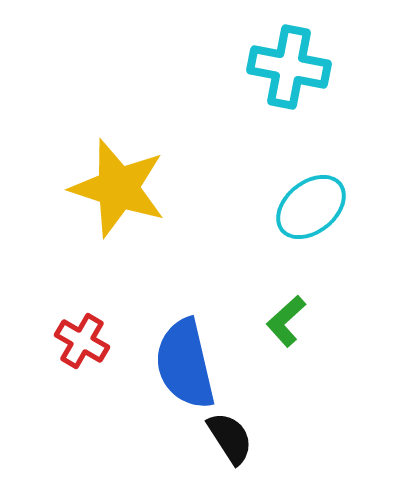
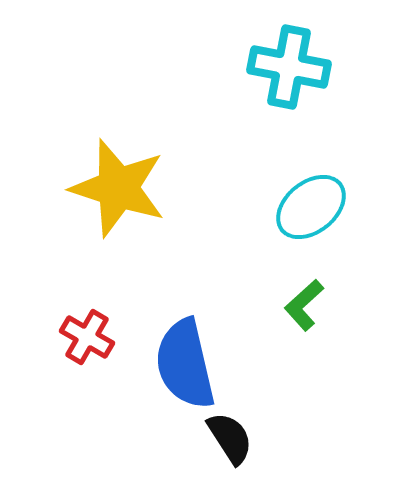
green L-shape: moved 18 px right, 16 px up
red cross: moved 5 px right, 4 px up
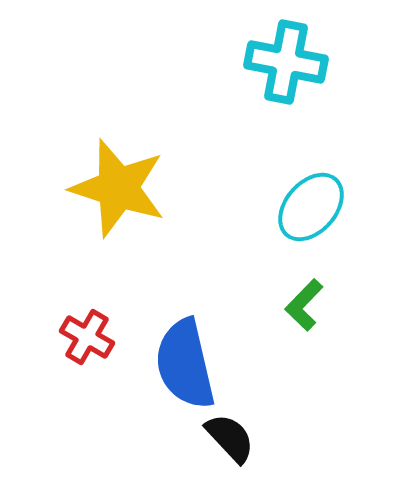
cyan cross: moved 3 px left, 5 px up
cyan ellipse: rotated 10 degrees counterclockwise
green L-shape: rotated 4 degrees counterclockwise
black semicircle: rotated 10 degrees counterclockwise
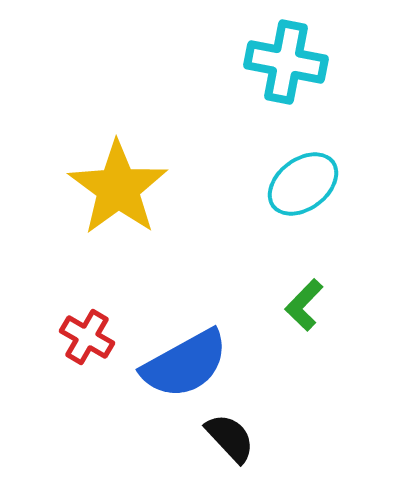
yellow star: rotated 18 degrees clockwise
cyan ellipse: moved 8 px left, 23 px up; rotated 12 degrees clockwise
blue semicircle: rotated 106 degrees counterclockwise
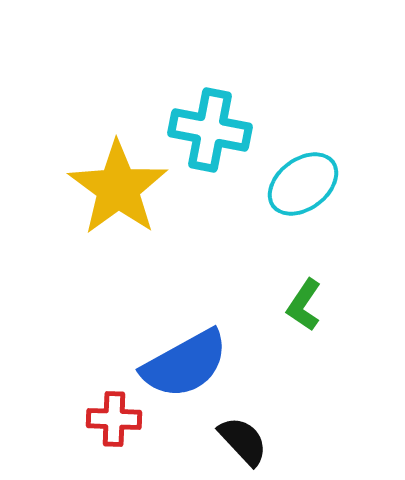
cyan cross: moved 76 px left, 68 px down
green L-shape: rotated 10 degrees counterclockwise
red cross: moved 27 px right, 82 px down; rotated 28 degrees counterclockwise
black semicircle: moved 13 px right, 3 px down
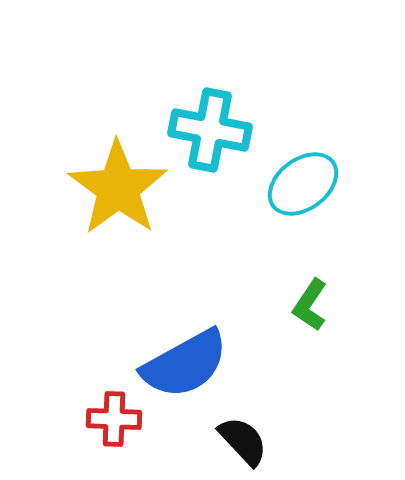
green L-shape: moved 6 px right
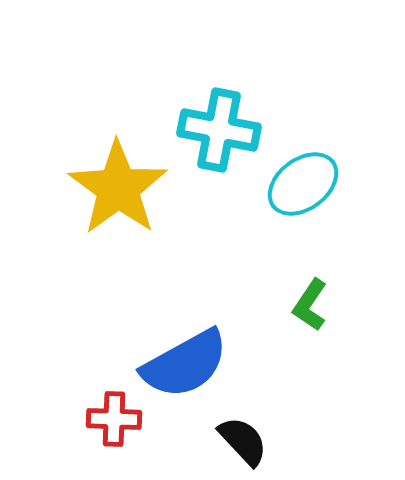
cyan cross: moved 9 px right
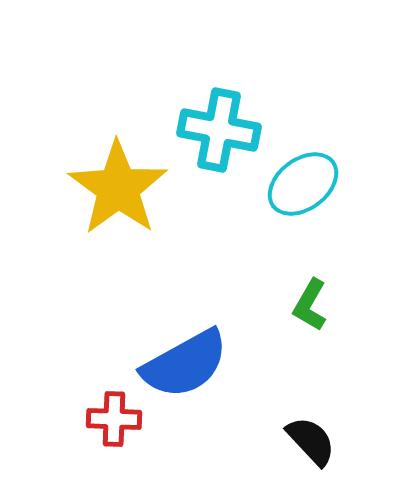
green L-shape: rotated 4 degrees counterclockwise
black semicircle: moved 68 px right
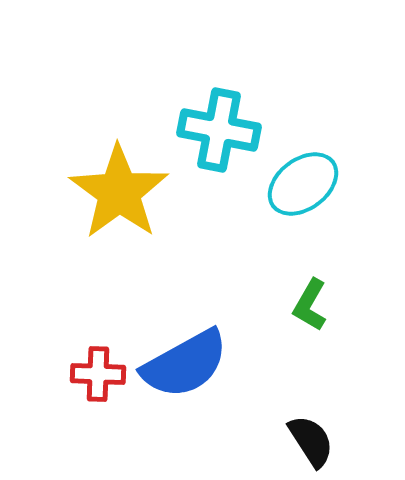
yellow star: moved 1 px right, 4 px down
red cross: moved 16 px left, 45 px up
black semicircle: rotated 10 degrees clockwise
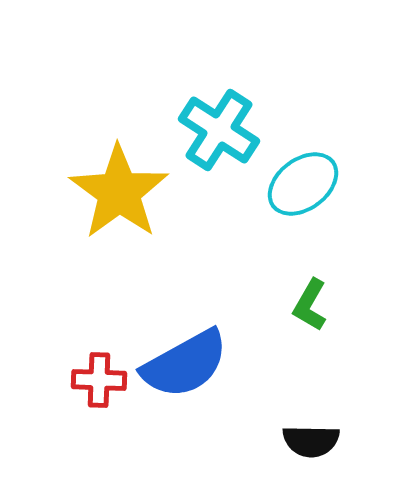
cyan cross: rotated 22 degrees clockwise
red cross: moved 1 px right, 6 px down
black semicircle: rotated 124 degrees clockwise
